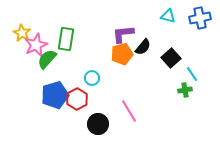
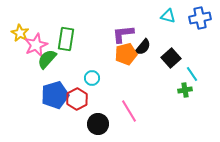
yellow star: moved 2 px left
orange pentagon: moved 4 px right
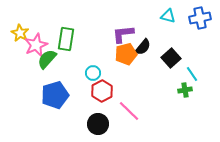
cyan circle: moved 1 px right, 5 px up
red hexagon: moved 25 px right, 8 px up
pink line: rotated 15 degrees counterclockwise
